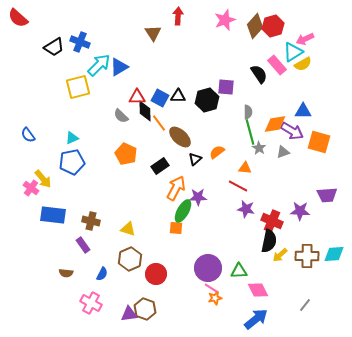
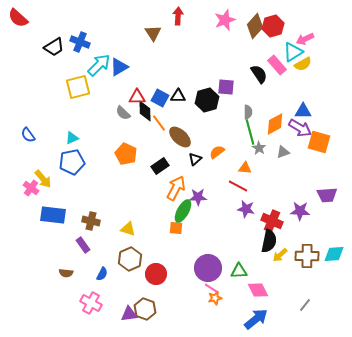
gray semicircle at (121, 116): moved 2 px right, 3 px up
orange diamond at (275, 124): rotated 20 degrees counterclockwise
purple arrow at (292, 131): moved 8 px right, 3 px up
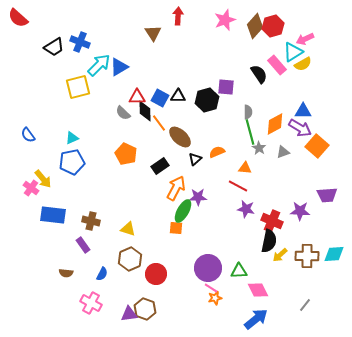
orange square at (319, 142): moved 2 px left, 4 px down; rotated 25 degrees clockwise
orange semicircle at (217, 152): rotated 14 degrees clockwise
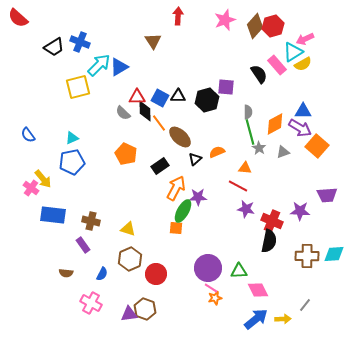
brown triangle at (153, 33): moved 8 px down
yellow arrow at (280, 255): moved 3 px right, 64 px down; rotated 140 degrees counterclockwise
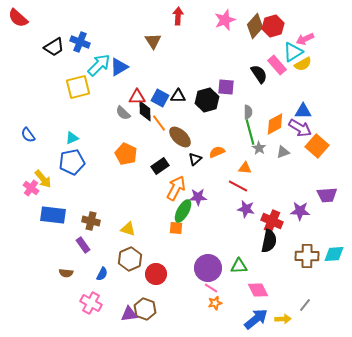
green triangle at (239, 271): moved 5 px up
orange star at (215, 298): moved 5 px down
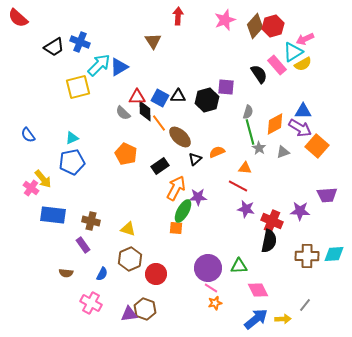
gray semicircle at (248, 112): rotated 16 degrees clockwise
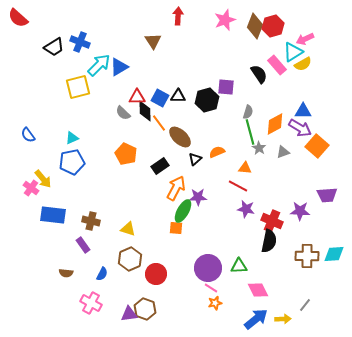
brown diamond at (255, 26): rotated 20 degrees counterclockwise
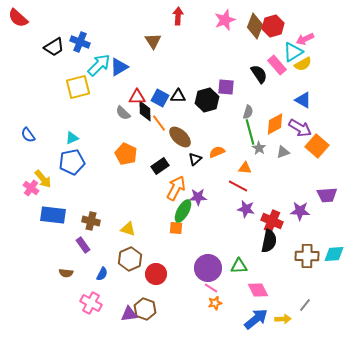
blue triangle at (303, 111): moved 11 px up; rotated 30 degrees clockwise
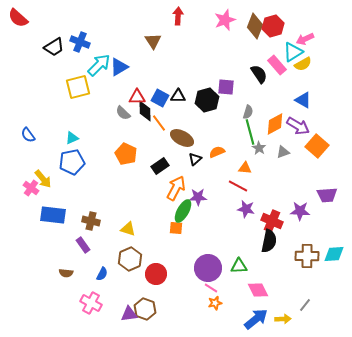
purple arrow at (300, 128): moved 2 px left, 2 px up
brown ellipse at (180, 137): moved 2 px right, 1 px down; rotated 15 degrees counterclockwise
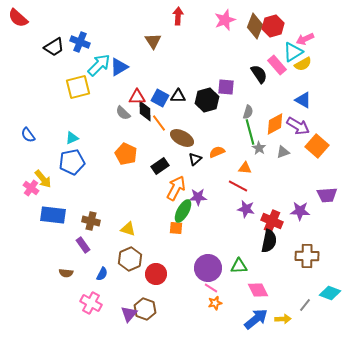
cyan diamond at (334, 254): moved 4 px left, 39 px down; rotated 25 degrees clockwise
purple triangle at (129, 314): rotated 42 degrees counterclockwise
